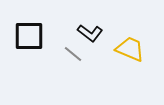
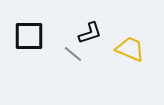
black L-shape: rotated 55 degrees counterclockwise
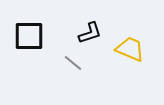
gray line: moved 9 px down
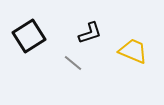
black square: rotated 32 degrees counterclockwise
yellow trapezoid: moved 3 px right, 2 px down
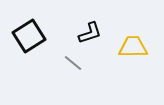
yellow trapezoid: moved 4 px up; rotated 24 degrees counterclockwise
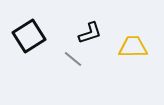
gray line: moved 4 px up
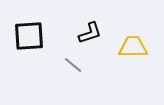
black square: rotated 28 degrees clockwise
gray line: moved 6 px down
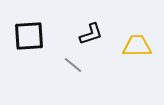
black L-shape: moved 1 px right, 1 px down
yellow trapezoid: moved 4 px right, 1 px up
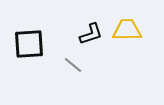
black square: moved 8 px down
yellow trapezoid: moved 10 px left, 16 px up
